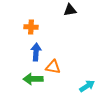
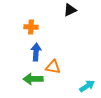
black triangle: rotated 16 degrees counterclockwise
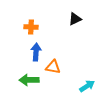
black triangle: moved 5 px right, 9 px down
green arrow: moved 4 px left, 1 px down
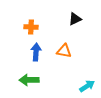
orange triangle: moved 11 px right, 16 px up
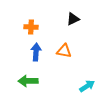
black triangle: moved 2 px left
green arrow: moved 1 px left, 1 px down
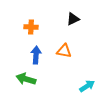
blue arrow: moved 3 px down
green arrow: moved 2 px left, 2 px up; rotated 18 degrees clockwise
